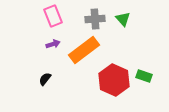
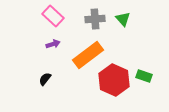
pink rectangle: rotated 25 degrees counterclockwise
orange rectangle: moved 4 px right, 5 px down
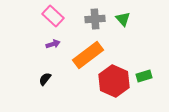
green rectangle: rotated 35 degrees counterclockwise
red hexagon: moved 1 px down
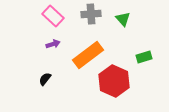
gray cross: moved 4 px left, 5 px up
green rectangle: moved 19 px up
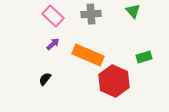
green triangle: moved 10 px right, 8 px up
purple arrow: rotated 24 degrees counterclockwise
orange rectangle: rotated 60 degrees clockwise
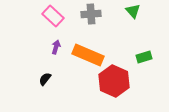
purple arrow: moved 3 px right, 3 px down; rotated 32 degrees counterclockwise
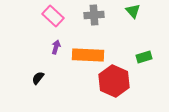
gray cross: moved 3 px right, 1 px down
orange rectangle: rotated 20 degrees counterclockwise
black semicircle: moved 7 px left, 1 px up
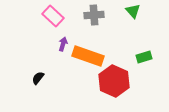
purple arrow: moved 7 px right, 3 px up
orange rectangle: moved 1 px down; rotated 16 degrees clockwise
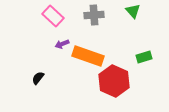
purple arrow: moved 1 px left; rotated 128 degrees counterclockwise
